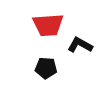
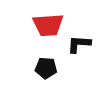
black L-shape: moved 1 px left, 1 px up; rotated 25 degrees counterclockwise
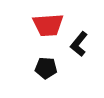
black L-shape: rotated 55 degrees counterclockwise
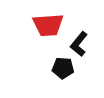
black pentagon: moved 17 px right
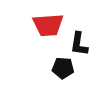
black L-shape: rotated 30 degrees counterclockwise
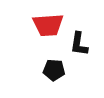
black pentagon: moved 9 px left, 2 px down
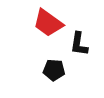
red trapezoid: moved 2 px up; rotated 40 degrees clockwise
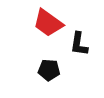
black pentagon: moved 5 px left
